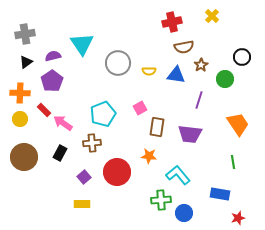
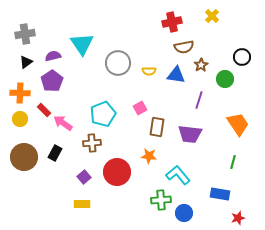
black rectangle: moved 5 px left
green line: rotated 24 degrees clockwise
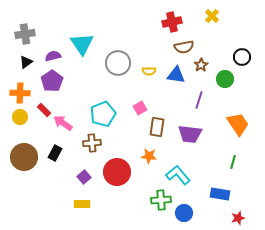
yellow circle: moved 2 px up
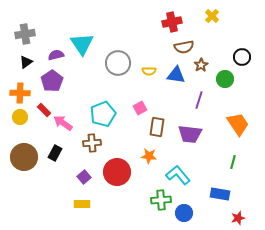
purple semicircle: moved 3 px right, 1 px up
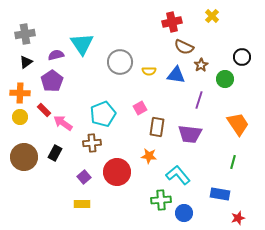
brown semicircle: rotated 36 degrees clockwise
gray circle: moved 2 px right, 1 px up
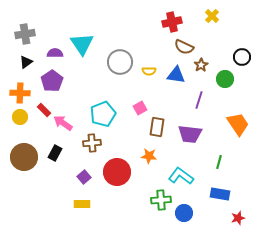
purple semicircle: moved 1 px left, 2 px up; rotated 14 degrees clockwise
green line: moved 14 px left
cyan L-shape: moved 3 px right, 1 px down; rotated 15 degrees counterclockwise
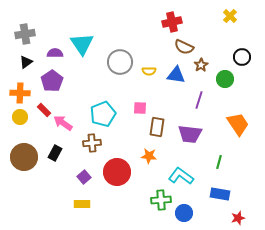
yellow cross: moved 18 px right
pink square: rotated 32 degrees clockwise
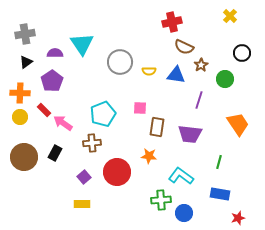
black circle: moved 4 px up
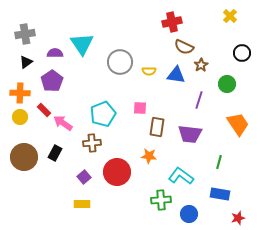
green circle: moved 2 px right, 5 px down
blue circle: moved 5 px right, 1 px down
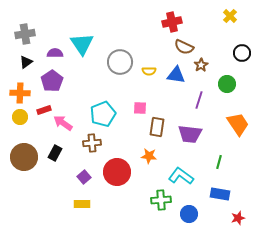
red rectangle: rotated 64 degrees counterclockwise
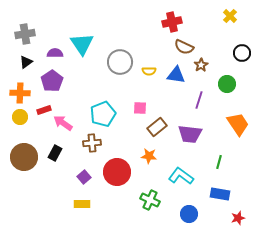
brown rectangle: rotated 42 degrees clockwise
green cross: moved 11 px left; rotated 30 degrees clockwise
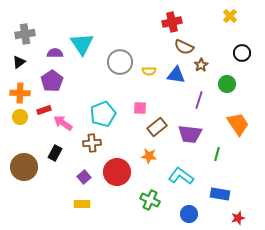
black triangle: moved 7 px left
brown circle: moved 10 px down
green line: moved 2 px left, 8 px up
